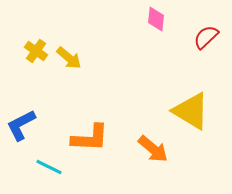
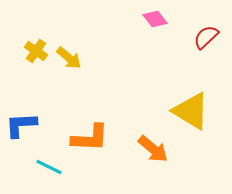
pink diamond: moved 1 px left; rotated 45 degrees counterclockwise
blue L-shape: rotated 24 degrees clockwise
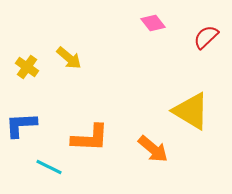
pink diamond: moved 2 px left, 4 px down
yellow cross: moved 9 px left, 16 px down
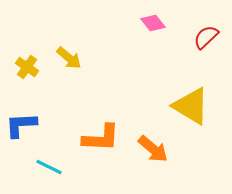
yellow triangle: moved 5 px up
orange L-shape: moved 11 px right
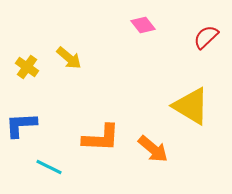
pink diamond: moved 10 px left, 2 px down
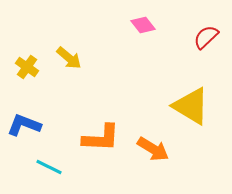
blue L-shape: moved 3 px right; rotated 24 degrees clockwise
orange arrow: rotated 8 degrees counterclockwise
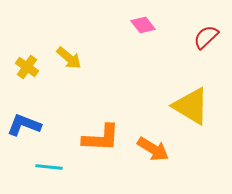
cyan line: rotated 20 degrees counterclockwise
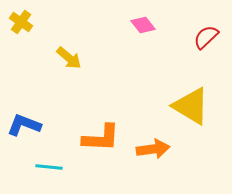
yellow cross: moved 6 px left, 45 px up
orange arrow: rotated 40 degrees counterclockwise
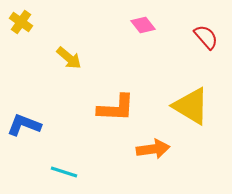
red semicircle: rotated 92 degrees clockwise
orange L-shape: moved 15 px right, 30 px up
cyan line: moved 15 px right, 5 px down; rotated 12 degrees clockwise
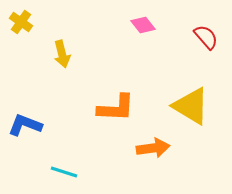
yellow arrow: moved 7 px left, 4 px up; rotated 36 degrees clockwise
blue L-shape: moved 1 px right
orange arrow: moved 1 px up
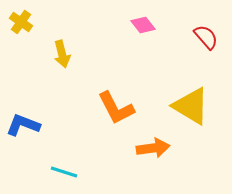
orange L-shape: rotated 60 degrees clockwise
blue L-shape: moved 2 px left
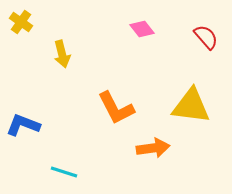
pink diamond: moved 1 px left, 4 px down
yellow triangle: rotated 24 degrees counterclockwise
